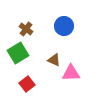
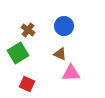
brown cross: moved 2 px right, 1 px down
brown triangle: moved 6 px right, 6 px up
red square: rotated 28 degrees counterclockwise
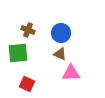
blue circle: moved 3 px left, 7 px down
brown cross: rotated 16 degrees counterclockwise
green square: rotated 25 degrees clockwise
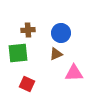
brown cross: rotated 24 degrees counterclockwise
brown triangle: moved 4 px left; rotated 48 degrees counterclockwise
pink triangle: moved 3 px right
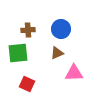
blue circle: moved 4 px up
brown triangle: moved 1 px right, 1 px up
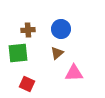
brown triangle: rotated 16 degrees counterclockwise
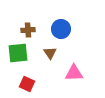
brown triangle: moved 7 px left; rotated 24 degrees counterclockwise
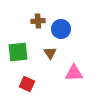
brown cross: moved 10 px right, 9 px up
green square: moved 1 px up
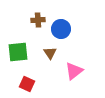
brown cross: moved 1 px up
pink triangle: moved 2 px up; rotated 36 degrees counterclockwise
